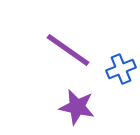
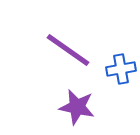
blue cross: rotated 12 degrees clockwise
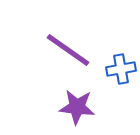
purple star: rotated 6 degrees counterclockwise
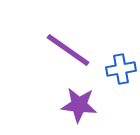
purple star: moved 2 px right, 2 px up
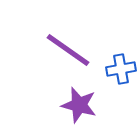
purple star: rotated 9 degrees clockwise
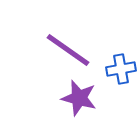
purple star: moved 7 px up
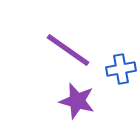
purple star: moved 2 px left, 3 px down
